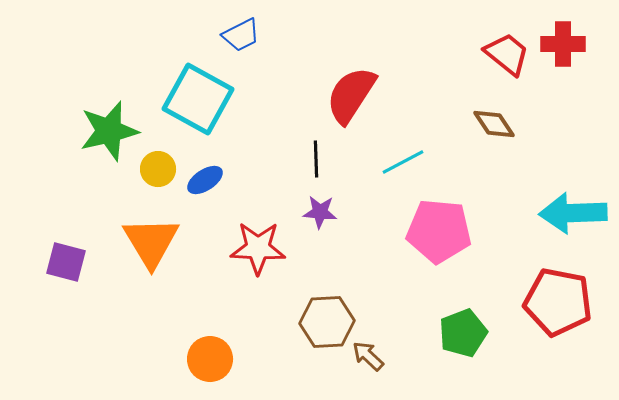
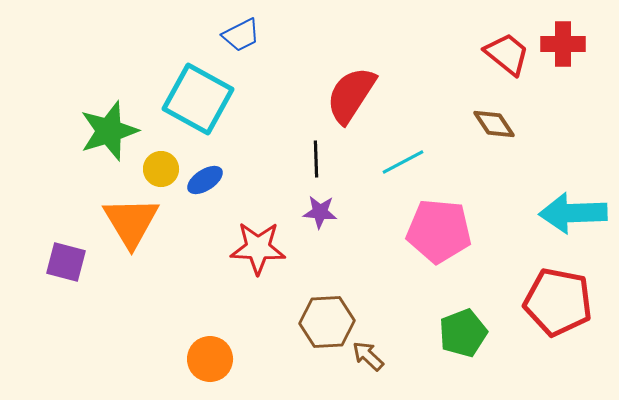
green star: rotated 4 degrees counterclockwise
yellow circle: moved 3 px right
orange triangle: moved 20 px left, 20 px up
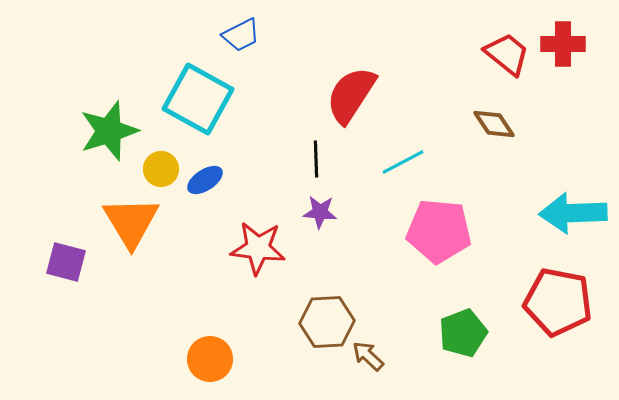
red star: rotated 4 degrees clockwise
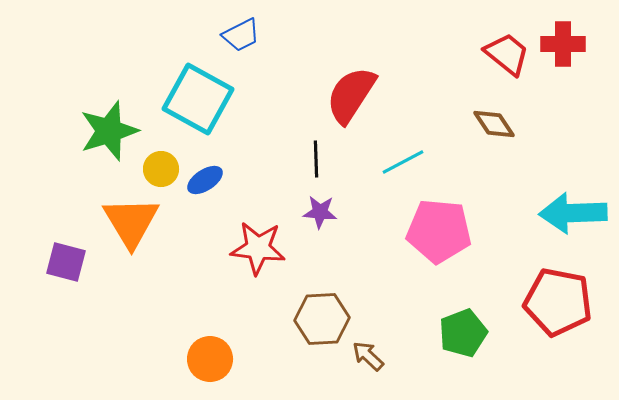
brown hexagon: moved 5 px left, 3 px up
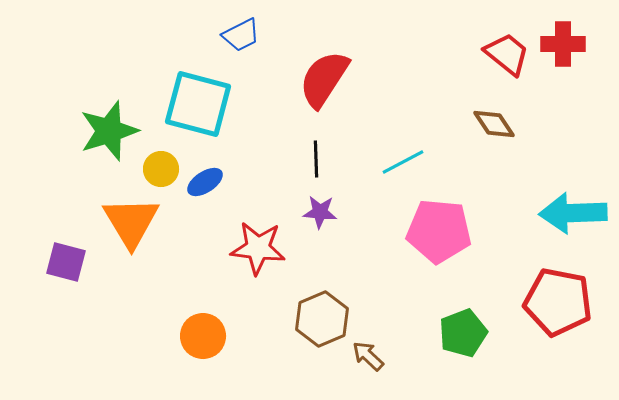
red semicircle: moved 27 px left, 16 px up
cyan square: moved 5 px down; rotated 14 degrees counterclockwise
blue ellipse: moved 2 px down
brown hexagon: rotated 20 degrees counterclockwise
orange circle: moved 7 px left, 23 px up
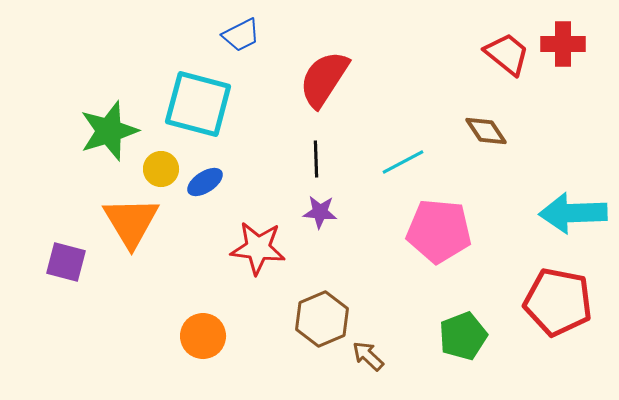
brown diamond: moved 8 px left, 7 px down
green pentagon: moved 3 px down
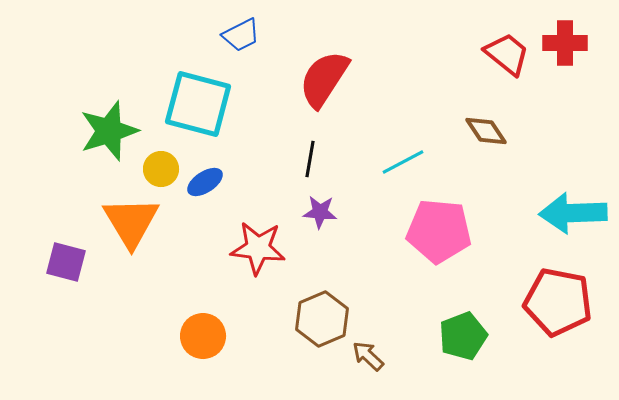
red cross: moved 2 px right, 1 px up
black line: moved 6 px left; rotated 12 degrees clockwise
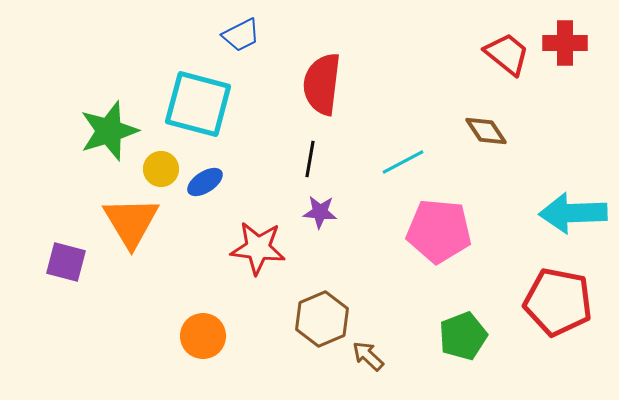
red semicircle: moved 2 px left, 5 px down; rotated 26 degrees counterclockwise
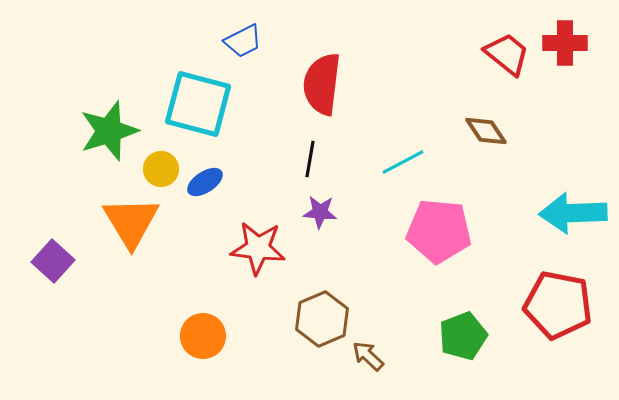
blue trapezoid: moved 2 px right, 6 px down
purple square: moved 13 px left, 1 px up; rotated 27 degrees clockwise
red pentagon: moved 3 px down
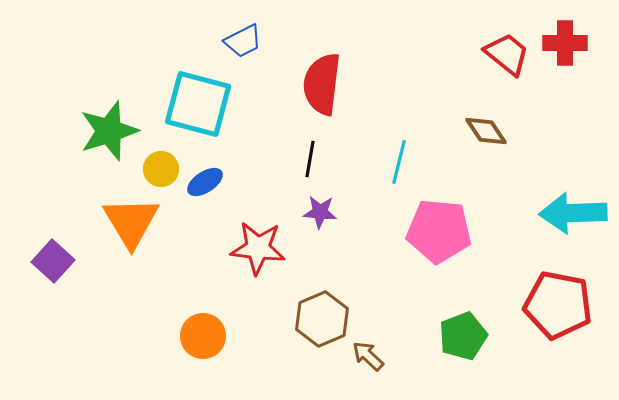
cyan line: moved 4 px left; rotated 48 degrees counterclockwise
